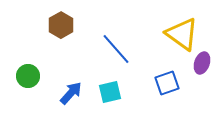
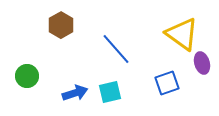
purple ellipse: rotated 35 degrees counterclockwise
green circle: moved 1 px left
blue arrow: moved 4 px right; rotated 30 degrees clockwise
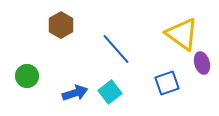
cyan square: rotated 25 degrees counterclockwise
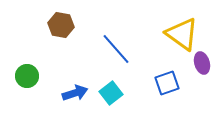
brown hexagon: rotated 20 degrees counterclockwise
cyan square: moved 1 px right, 1 px down
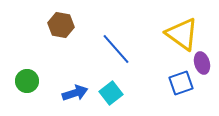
green circle: moved 5 px down
blue square: moved 14 px right
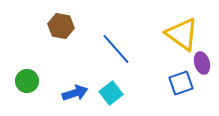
brown hexagon: moved 1 px down
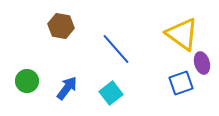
blue arrow: moved 8 px left, 5 px up; rotated 35 degrees counterclockwise
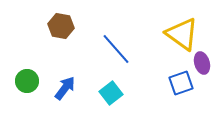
blue arrow: moved 2 px left
